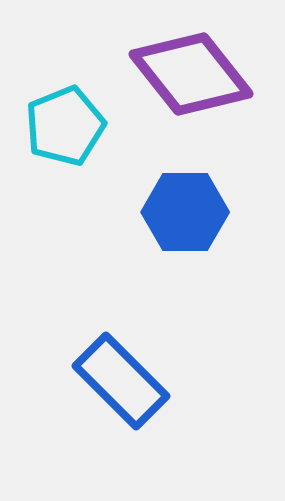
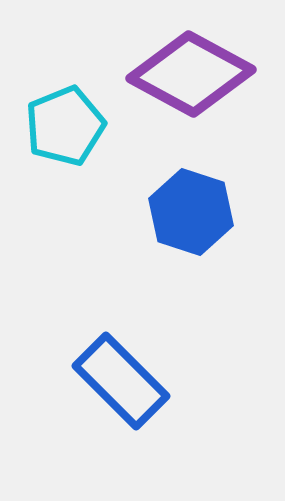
purple diamond: rotated 23 degrees counterclockwise
blue hexagon: moved 6 px right; rotated 18 degrees clockwise
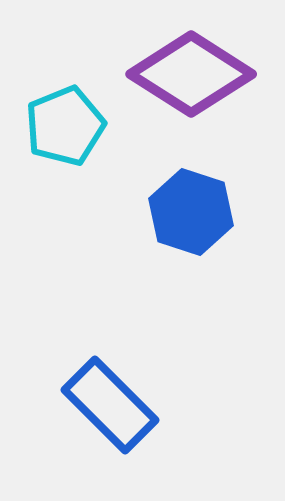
purple diamond: rotated 4 degrees clockwise
blue rectangle: moved 11 px left, 24 px down
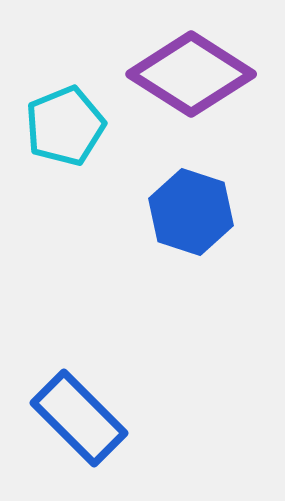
blue rectangle: moved 31 px left, 13 px down
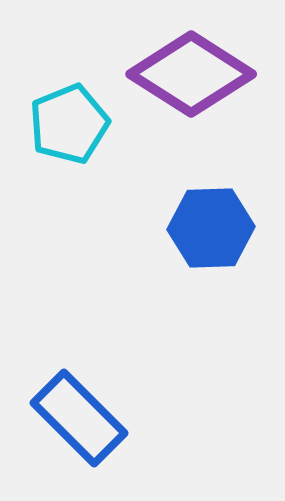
cyan pentagon: moved 4 px right, 2 px up
blue hexagon: moved 20 px right, 16 px down; rotated 20 degrees counterclockwise
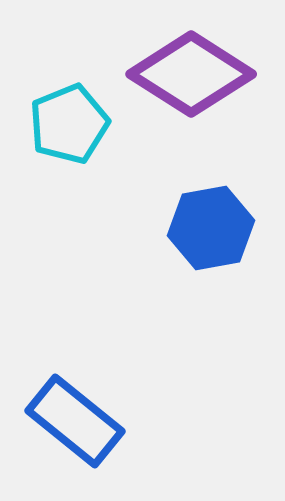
blue hexagon: rotated 8 degrees counterclockwise
blue rectangle: moved 4 px left, 3 px down; rotated 6 degrees counterclockwise
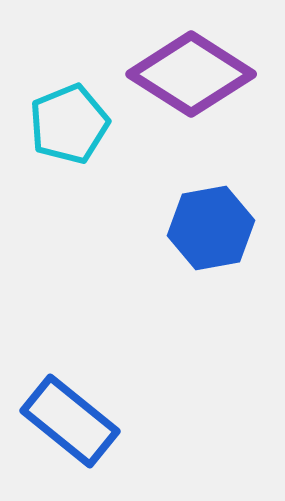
blue rectangle: moved 5 px left
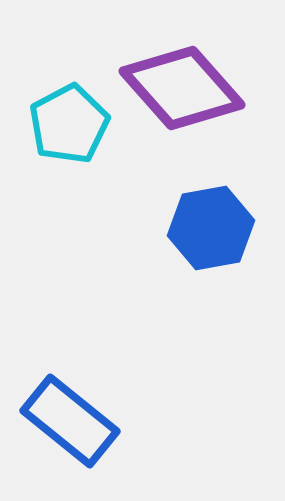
purple diamond: moved 9 px left, 14 px down; rotated 16 degrees clockwise
cyan pentagon: rotated 6 degrees counterclockwise
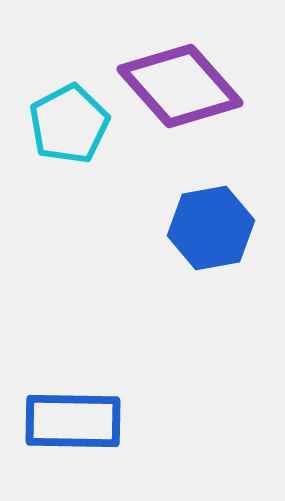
purple diamond: moved 2 px left, 2 px up
blue rectangle: moved 3 px right; rotated 38 degrees counterclockwise
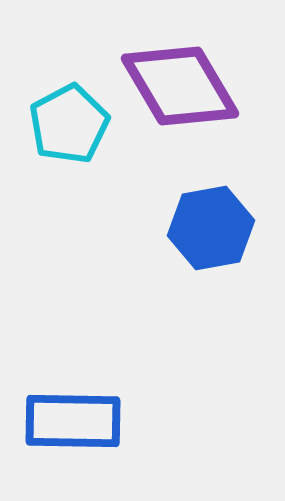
purple diamond: rotated 11 degrees clockwise
